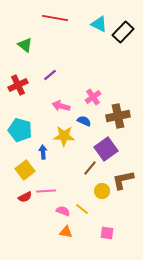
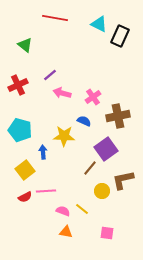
black rectangle: moved 3 px left, 4 px down; rotated 20 degrees counterclockwise
pink arrow: moved 1 px right, 13 px up
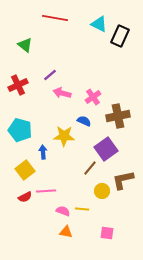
yellow line: rotated 32 degrees counterclockwise
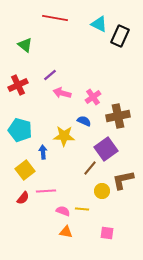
red semicircle: moved 2 px left, 1 px down; rotated 24 degrees counterclockwise
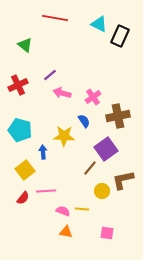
blue semicircle: rotated 32 degrees clockwise
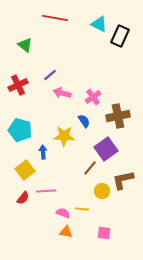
pink semicircle: moved 2 px down
pink square: moved 3 px left
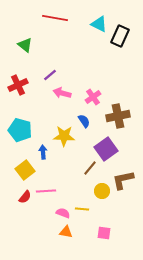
red semicircle: moved 2 px right, 1 px up
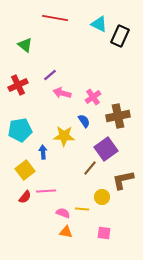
cyan pentagon: rotated 25 degrees counterclockwise
yellow circle: moved 6 px down
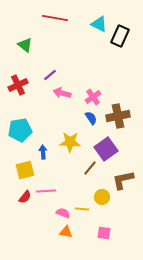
blue semicircle: moved 7 px right, 3 px up
yellow star: moved 6 px right, 6 px down
yellow square: rotated 24 degrees clockwise
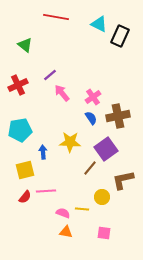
red line: moved 1 px right, 1 px up
pink arrow: rotated 36 degrees clockwise
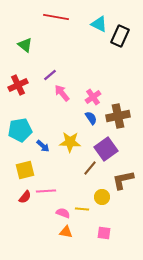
blue arrow: moved 6 px up; rotated 136 degrees clockwise
